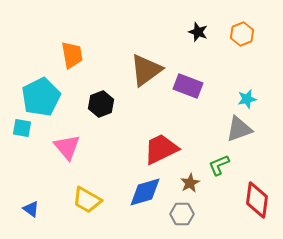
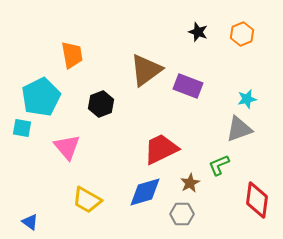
blue triangle: moved 1 px left, 13 px down
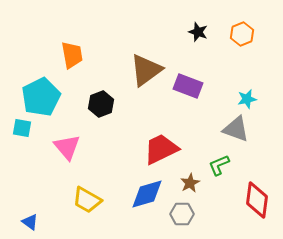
gray triangle: moved 3 px left; rotated 40 degrees clockwise
blue diamond: moved 2 px right, 2 px down
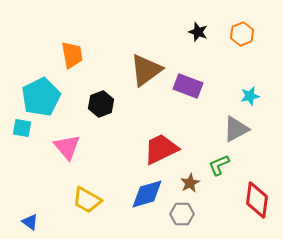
cyan star: moved 3 px right, 3 px up
gray triangle: rotated 48 degrees counterclockwise
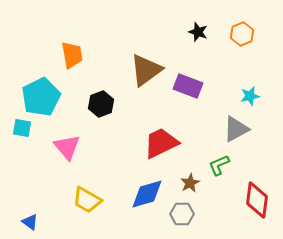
red trapezoid: moved 6 px up
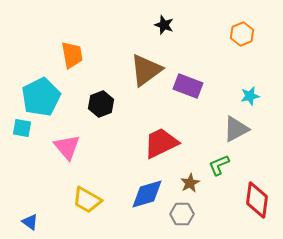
black star: moved 34 px left, 7 px up
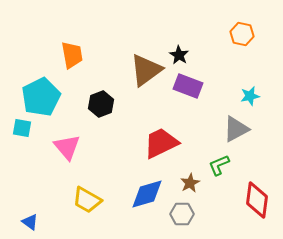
black star: moved 15 px right, 30 px down; rotated 12 degrees clockwise
orange hexagon: rotated 25 degrees counterclockwise
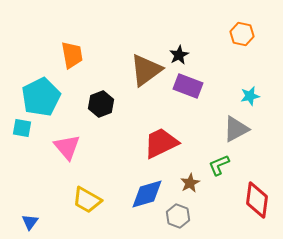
black star: rotated 12 degrees clockwise
gray hexagon: moved 4 px left, 2 px down; rotated 20 degrees clockwise
blue triangle: rotated 30 degrees clockwise
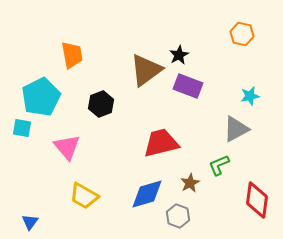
red trapezoid: rotated 12 degrees clockwise
yellow trapezoid: moved 3 px left, 4 px up
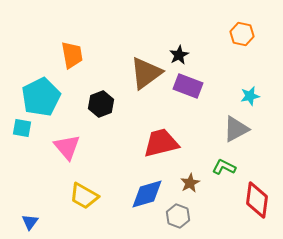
brown triangle: moved 3 px down
green L-shape: moved 5 px right, 2 px down; rotated 50 degrees clockwise
